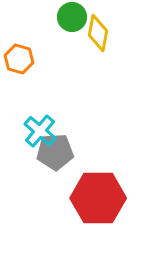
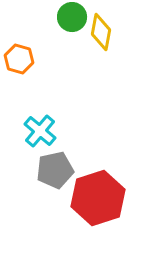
yellow diamond: moved 3 px right, 1 px up
gray pentagon: moved 18 px down; rotated 9 degrees counterclockwise
red hexagon: rotated 18 degrees counterclockwise
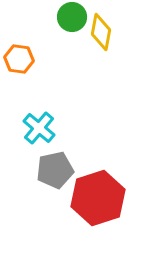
orange hexagon: rotated 8 degrees counterclockwise
cyan cross: moved 1 px left, 3 px up
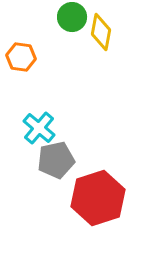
orange hexagon: moved 2 px right, 2 px up
gray pentagon: moved 1 px right, 10 px up
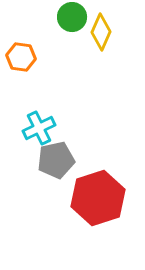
yellow diamond: rotated 12 degrees clockwise
cyan cross: rotated 24 degrees clockwise
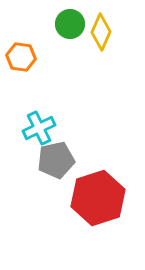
green circle: moved 2 px left, 7 px down
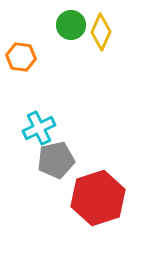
green circle: moved 1 px right, 1 px down
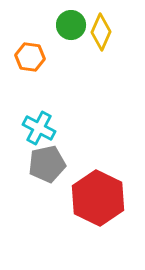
orange hexagon: moved 9 px right
cyan cross: rotated 36 degrees counterclockwise
gray pentagon: moved 9 px left, 4 px down
red hexagon: rotated 16 degrees counterclockwise
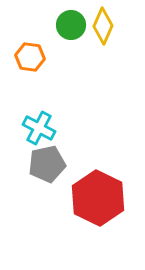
yellow diamond: moved 2 px right, 6 px up
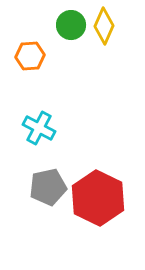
yellow diamond: moved 1 px right
orange hexagon: moved 1 px up; rotated 12 degrees counterclockwise
gray pentagon: moved 1 px right, 23 px down
